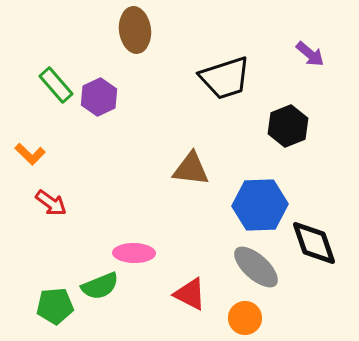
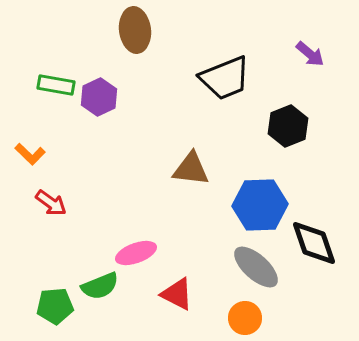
black trapezoid: rotated 4 degrees counterclockwise
green rectangle: rotated 39 degrees counterclockwise
pink ellipse: moved 2 px right; rotated 21 degrees counterclockwise
red triangle: moved 13 px left
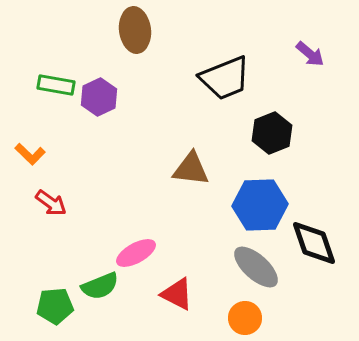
black hexagon: moved 16 px left, 7 px down
pink ellipse: rotated 9 degrees counterclockwise
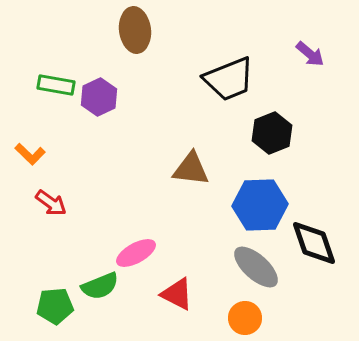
black trapezoid: moved 4 px right, 1 px down
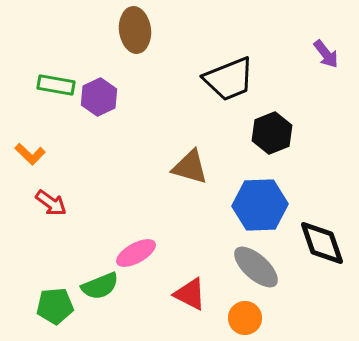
purple arrow: moved 16 px right; rotated 12 degrees clockwise
brown triangle: moved 1 px left, 2 px up; rotated 9 degrees clockwise
black diamond: moved 8 px right
red triangle: moved 13 px right
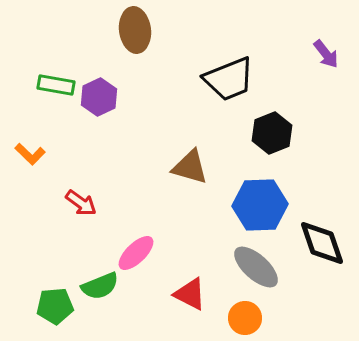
red arrow: moved 30 px right
pink ellipse: rotated 15 degrees counterclockwise
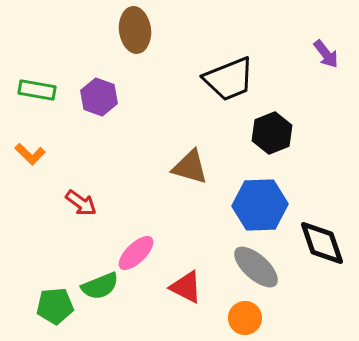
green rectangle: moved 19 px left, 5 px down
purple hexagon: rotated 15 degrees counterclockwise
red triangle: moved 4 px left, 7 px up
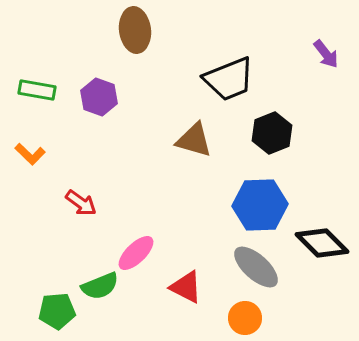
brown triangle: moved 4 px right, 27 px up
black diamond: rotated 26 degrees counterclockwise
green pentagon: moved 2 px right, 5 px down
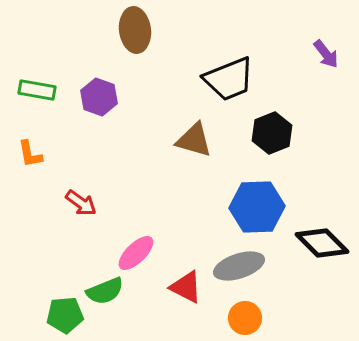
orange L-shape: rotated 36 degrees clockwise
blue hexagon: moved 3 px left, 2 px down
gray ellipse: moved 17 px left, 1 px up; rotated 60 degrees counterclockwise
green semicircle: moved 5 px right, 5 px down
green pentagon: moved 8 px right, 4 px down
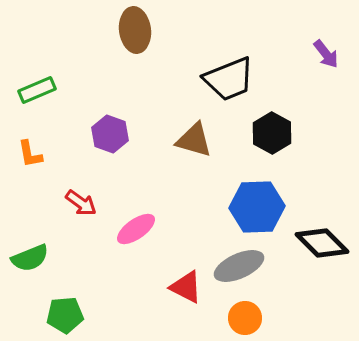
green rectangle: rotated 33 degrees counterclockwise
purple hexagon: moved 11 px right, 37 px down
black hexagon: rotated 9 degrees counterclockwise
pink ellipse: moved 24 px up; rotated 9 degrees clockwise
gray ellipse: rotated 6 degrees counterclockwise
green semicircle: moved 75 px left, 33 px up
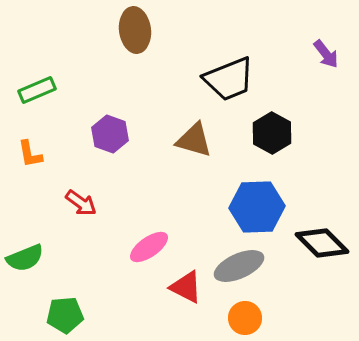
pink ellipse: moved 13 px right, 18 px down
green semicircle: moved 5 px left
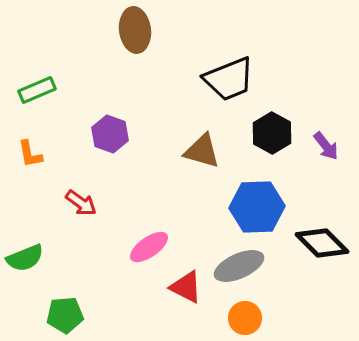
purple arrow: moved 92 px down
brown triangle: moved 8 px right, 11 px down
